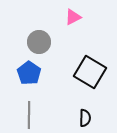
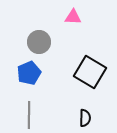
pink triangle: rotated 30 degrees clockwise
blue pentagon: rotated 15 degrees clockwise
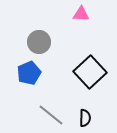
pink triangle: moved 8 px right, 3 px up
black square: rotated 16 degrees clockwise
gray line: moved 22 px right; rotated 52 degrees counterclockwise
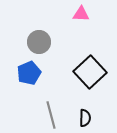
gray line: rotated 36 degrees clockwise
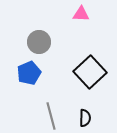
gray line: moved 1 px down
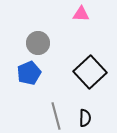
gray circle: moved 1 px left, 1 px down
gray line: moved 5 px right
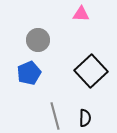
gray circle: moved 3 px up
black square: moved 1 px right, 1 px up
gray line: moved 1 px left
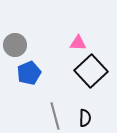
pink triangle: moved 3 px left, 29 px down
gray circle: moved 23 px left, 5 px down
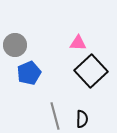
black semicircle: moved 3 px left, 1 px down
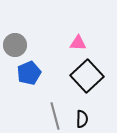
black square: moved 4 px left, 5 px down
